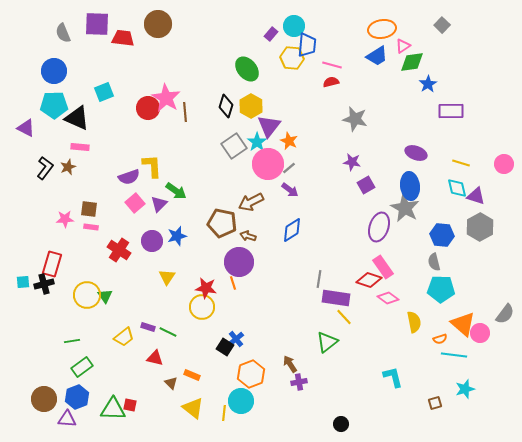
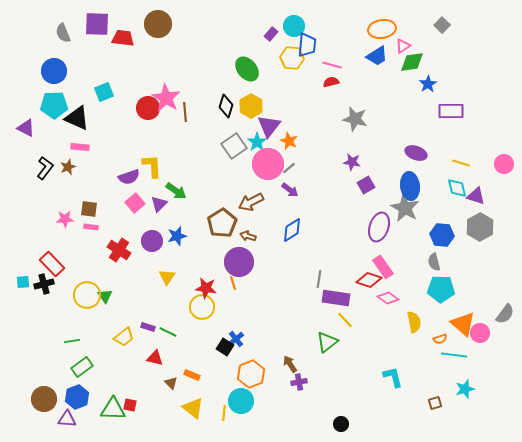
brown pentagon at (222, 223): rotated 28 degrees clockwise
red rectangle at (52, 264): rotated 60 degrees counterclockwise
yellow line at (344, 317): moved 1 px right, 3 px down
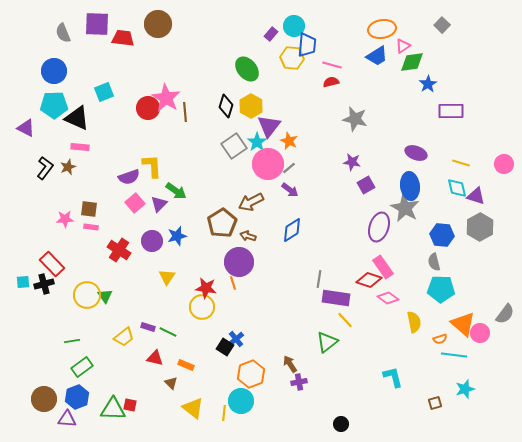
orange rectangle at (192, 375): moved 6 px left, 10 px up
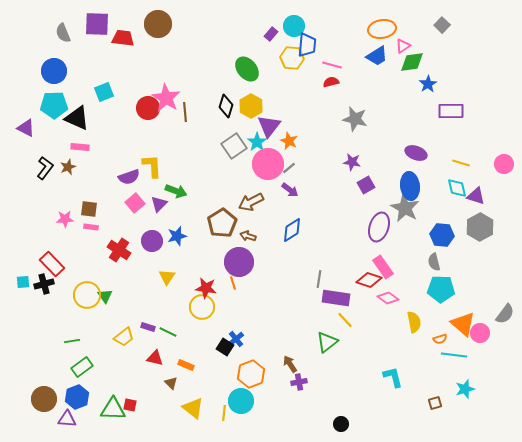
green arrow at (176, 191): rotated 15 degrees counterclockwise
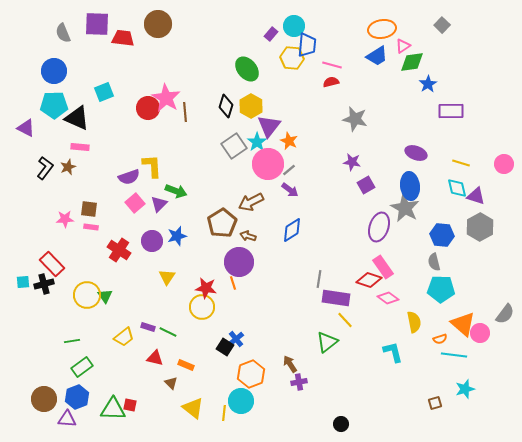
gray line at (289, 168): moved 2 px down
cyan L-shape at (393, 377): moved 25 px up
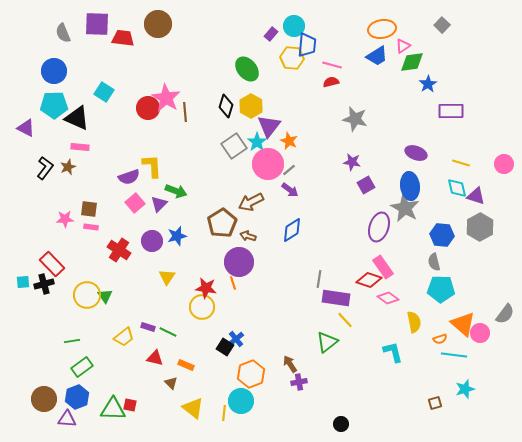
cyan square at (104, 92): rotated 36 degrees counterclockwise
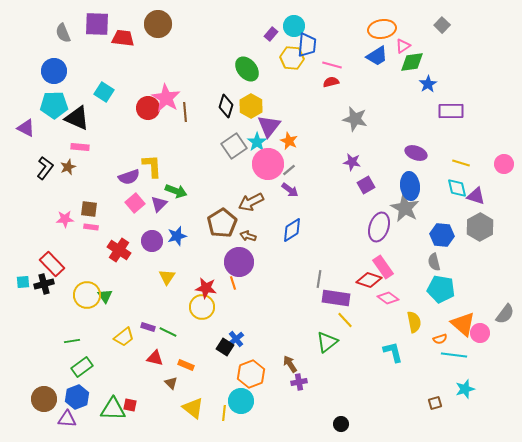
cyan pentagon at (441, 289): rotated 8 degrees clockwise
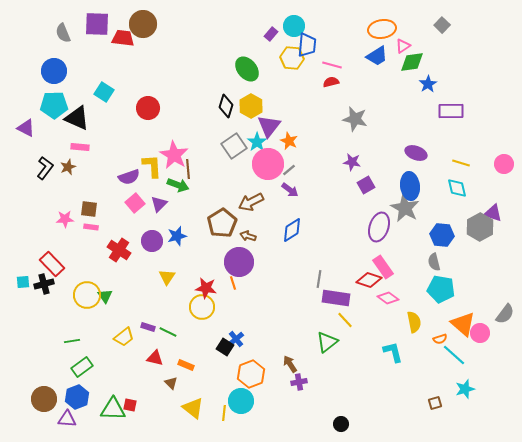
brown circle at (158, 24): moved 15 px left
pink star at (166, 98): moved 8 px right, 57 px down
brown line at (185, 112): moved 3 px right, 57 px down
green arrow at (176, 191): moved 2 px right, 6 px up
purple triangle at (476, 196): moved 17 px right, 17 px down
cyan line at (454, 355): rotated 35 degrees clockwise
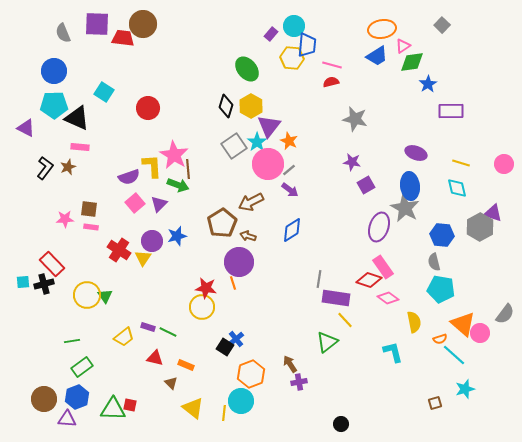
yellow triangle at (167, 277): moved 24 px left, 19 px up
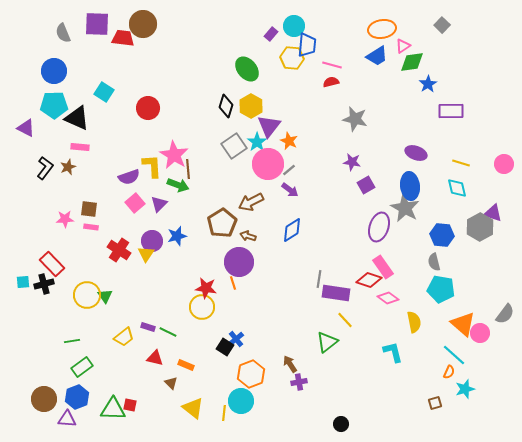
yellow triangle at (143, 258): moved 3 px right, 4 px up
purple rectangle at (336, 298): moved 5 px up
orange semicircle at (440, 339): moved 9 px right, 33 px down; rotated 48 degrees counterclockwise
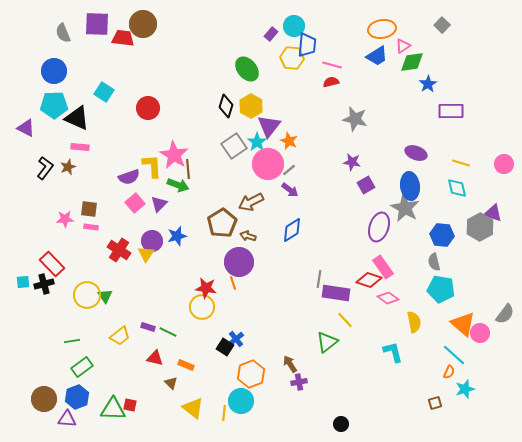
yellow trapezoid at (124, 337): moved 4 px left, 1 px up
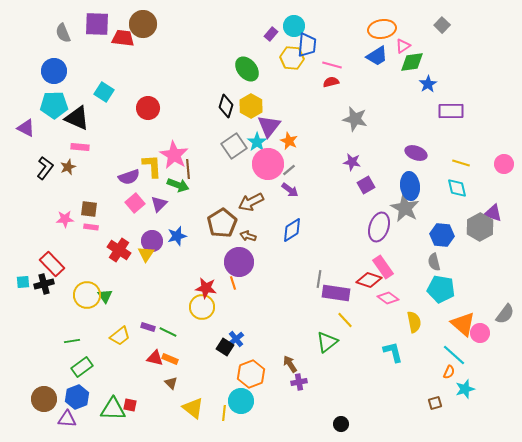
orange rectangle at (186, 365): moved 16 px left, 6 px up
